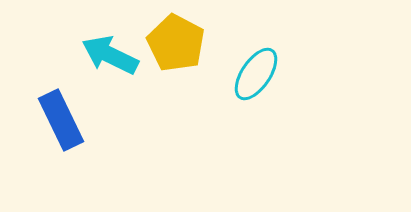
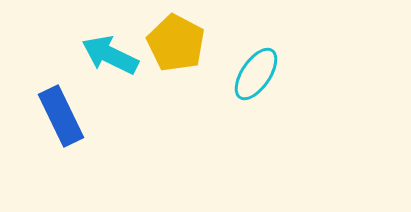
blue rectangle: moved 4 px up
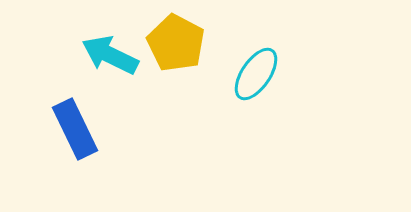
blue rectangle: moved 14 px right, 13 px down
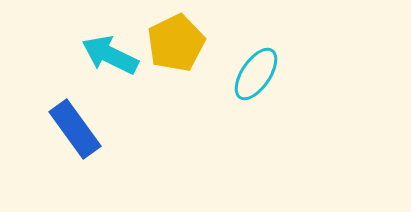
yellow pentagon: rotated 18 degrees clockwise
blue rectangle: rotated 10 degrees counterclockwise
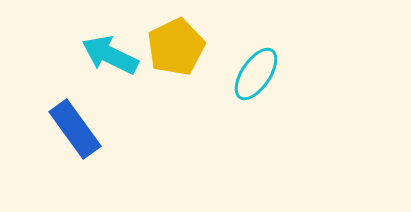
yellow pentagon: moved 4 px down
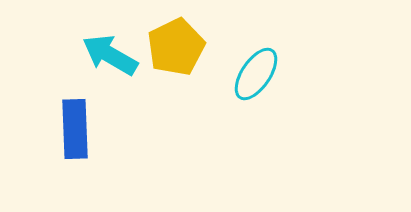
cyan arrow: rotated 4 degrees clockwise
blue rectangle: rotated 34 degrees clockwise
